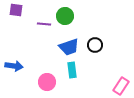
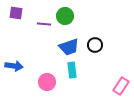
purple square: moved 3 px down
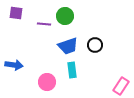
blue trapezoid: moved 1 px left, 1 px up
blue arrow: moved 1 px up
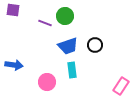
purple square: moved 3 px left, 3 px up
purple line: moved 1 px right, 1 px up; rotated 16 degrees clockwise
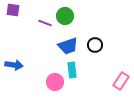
pink circle: moved 8 px right
pink rectangle: moved 5 px up
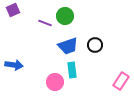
purple square: rotated 32 degrees counterclockwise
